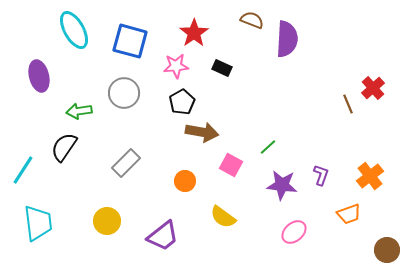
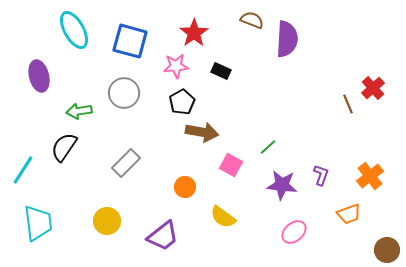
black rectangle: moved 1 px left, 3 px down
orange circle: moved 6 px down
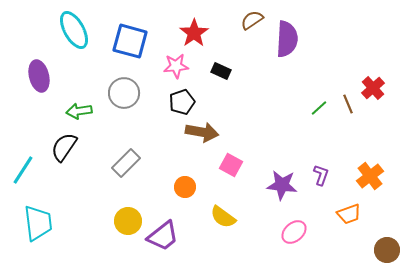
brown semicircle: rotated 55 degrees counterclockwise
black pentagon: rotated 10 degrees clockwise
green line: moved 51 px right, 39 px up
yellow circle: moved 21 px right
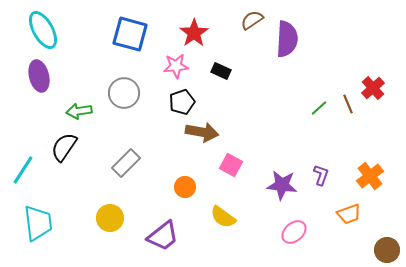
cyan ellipse: moved 31 px left
blue square: moved 7 px up
yellow circle: moved 18 px left, 3 px up
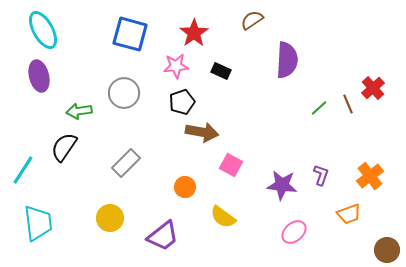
purple semicircle: moved 21 px down
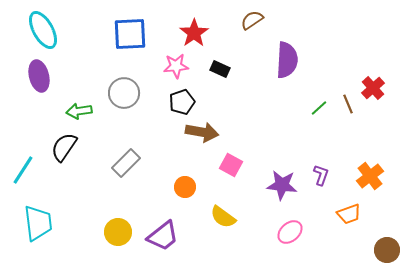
blue square: rotated 18 degrees counterclockwise
black rectangle: moved 1 px left, 2 px up
yellow circle: moved 8 px right, 14 px down
pink ellipse: moved 4 px left
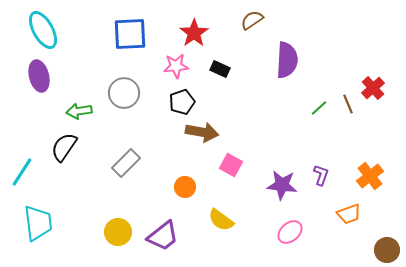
cyan line: moved 1 px left, 2 px down
yellow semicircle: moved 2 px left, 3 px down
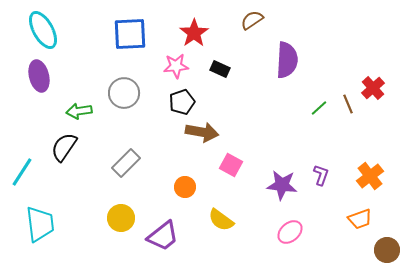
orange trapezoid: moved 11 px right, 5 px down
cyan trapezoid: moved 2 px right, 1 px down
yellow circle: moved 3 px right, 14 px up
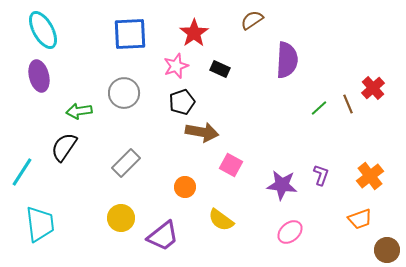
pink star: rotated 15 degrees counterclockwise
